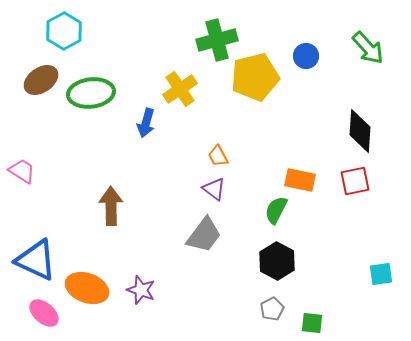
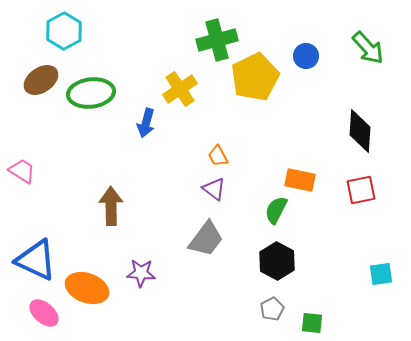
yellow pentagon: rotated 12 degrees counterclockwise
red square: moved 6 px right, 9 px down
gray trapezoid: moved 2 px right, 4 px down
purple star: moved 17 px up; rotated 16 degrees counterclockwise
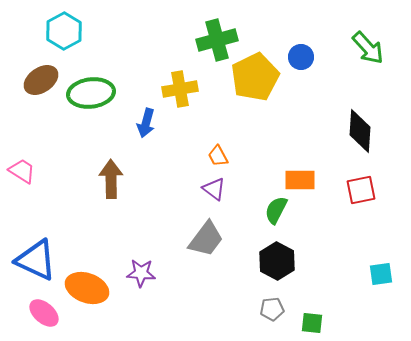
blue circle: moved 5 px left, 1 px down
yellow cross: rotated 24 degrees clockwise
orange rectangle: rotated 12 degrees counterclockwise
brown arrow: moved 27 px up
gray pentagon: rotated 20 degrees clockwise
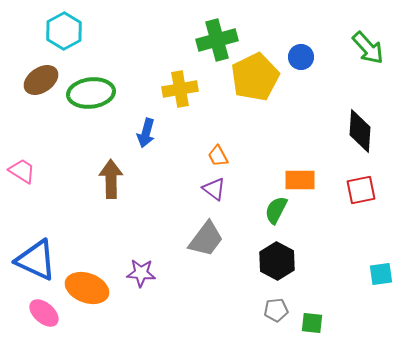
blue arrow: moved 10 px down
gray pentagon: moved 4 px right, 1 px down
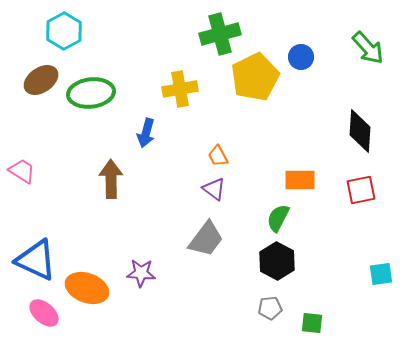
green cross: moved 3 px right, 6 px up
green semicircle: moved 2 px right, 8 px down
gray pentagon: moved 6 px left, 2 px up
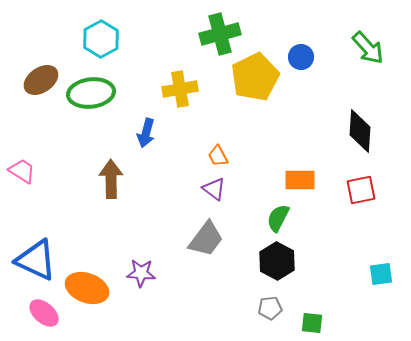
cyan hexagon: moved 37 px right, 8 px down
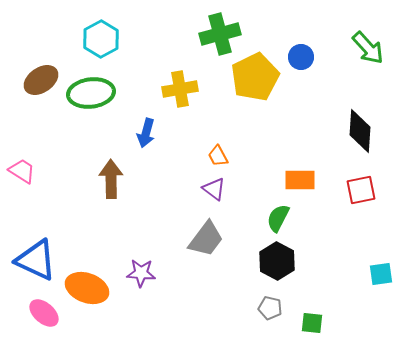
gray pentagon: rotated 20 degrees clockwise
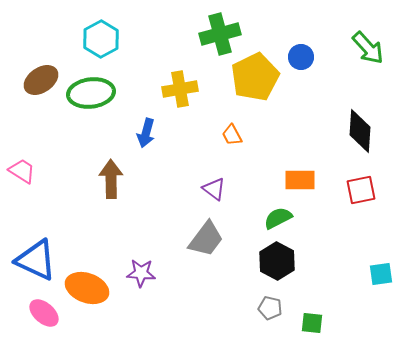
orange trapezoid: moved 14 px right, 21 px up
green semicircle: rotated 36 degrees clockwise
